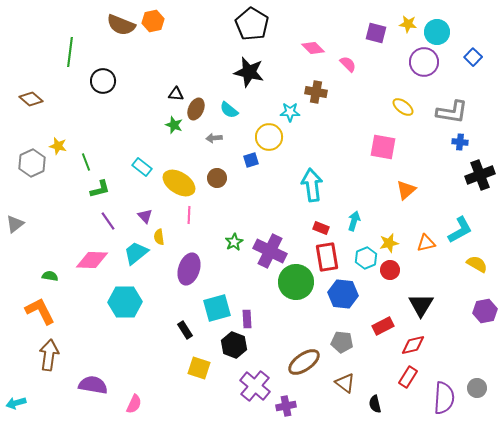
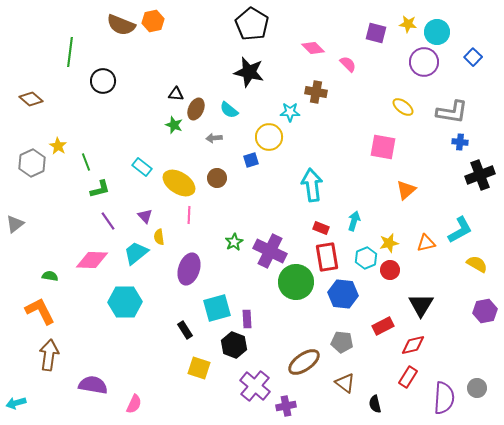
yellow star at (58, 146): rotated 18 degrees clockwise
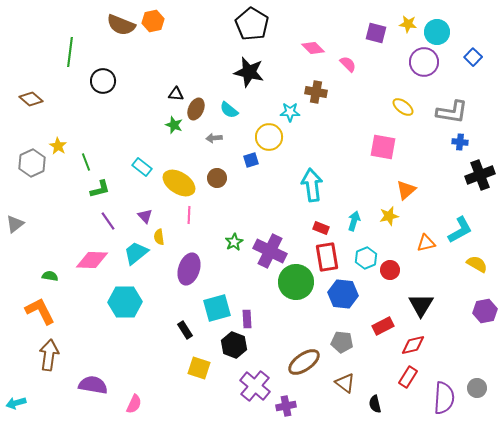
yellow star at (389, 243): moved 27 px up
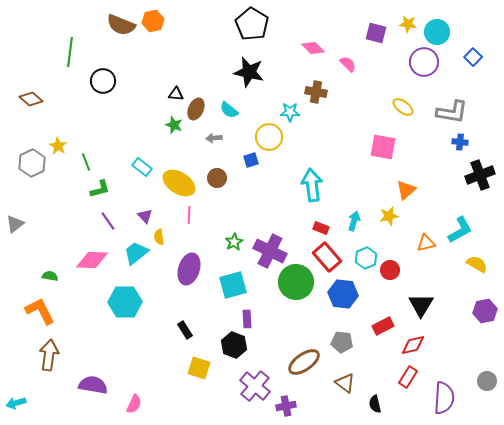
red rectangle at (327, 257): rotated 32 degrees counterclockwise
cyan square at (217, 308): moved 16 px right, 23 px up
gray circle at (477, 388): moved 10 px right, 7 px up
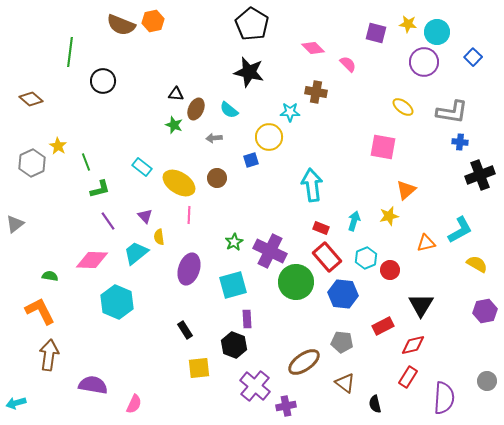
cyan hexagon at (125, 302): moved 8 px left; rotated 24 degrees clockwise
yellow square at (199, 368): rotated 25 degrees counterclockwise
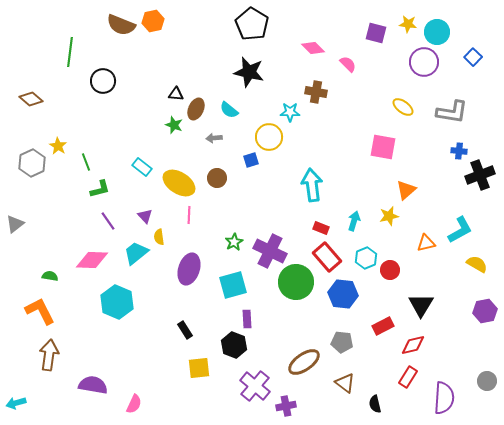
blue cross at (460, 142): moved 1 px left, 9 px down
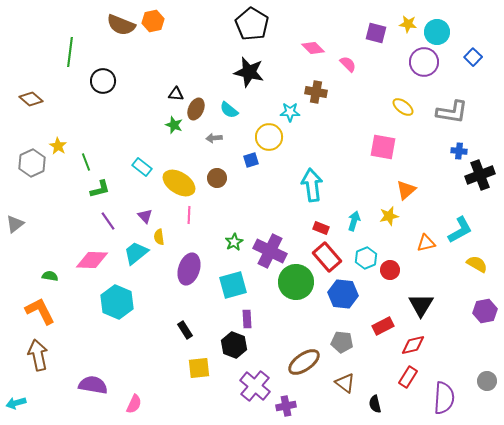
brown arrow at (49, 355): moved 11 px left; rotated 20 degrees counterclockwise
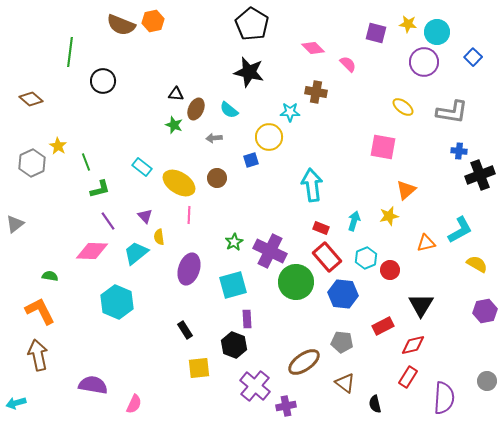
pink diamond at (92, 260): moved 9 px up
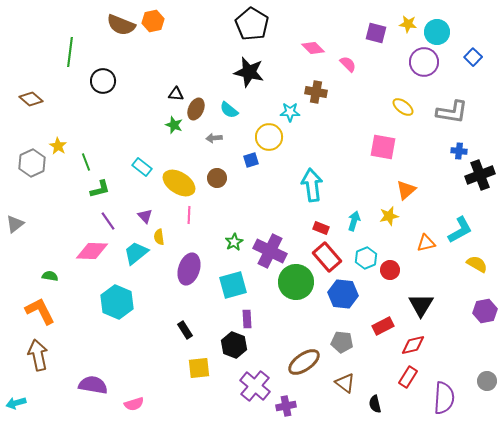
pink semicircle at (134, 404): rotated 48 degrees clockwise
